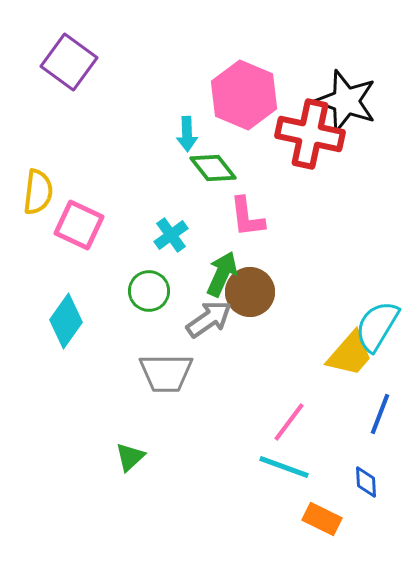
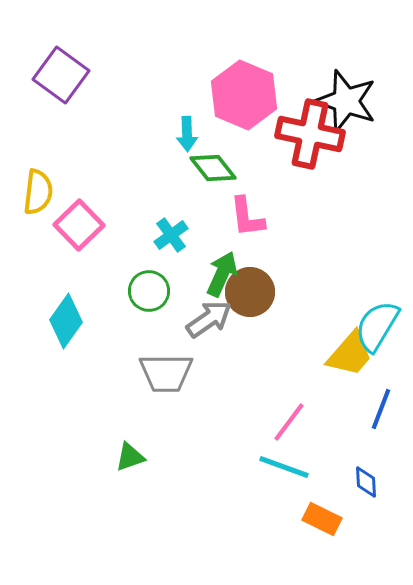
purple square: moved 8 px left, 13 px down
pink square: rotated 21 degrees clockwise
blue line: moved 1 px right, 5 px up
green triangle: rotated 24 degrees clockwise
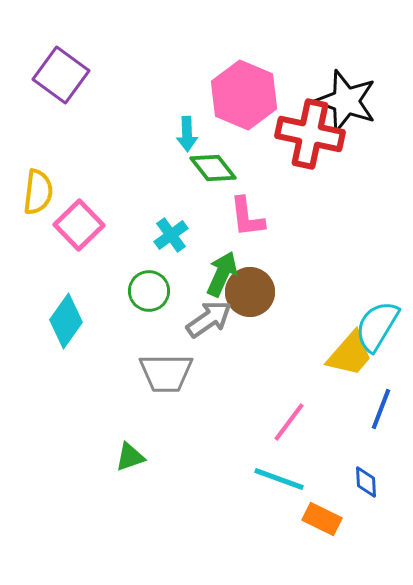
cyan line: moved 5 px left, 12 px down
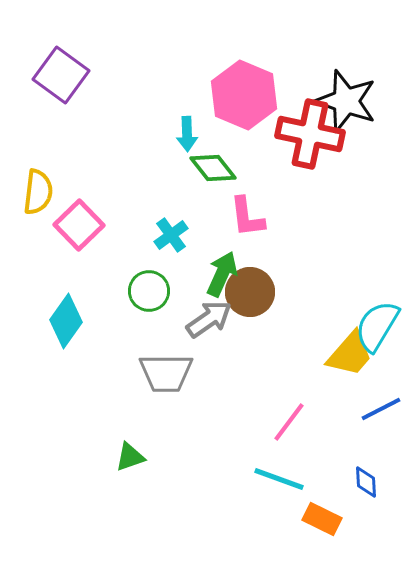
blue line: rotated 42 degrees clockwise
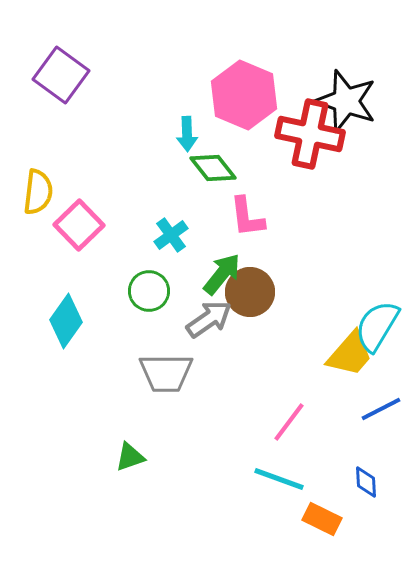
green arrow: rotated 15 degrees clockwise
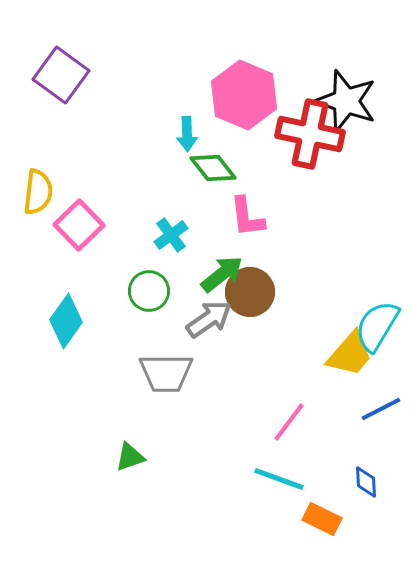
green arrow: rotated 12 degrees clockwise
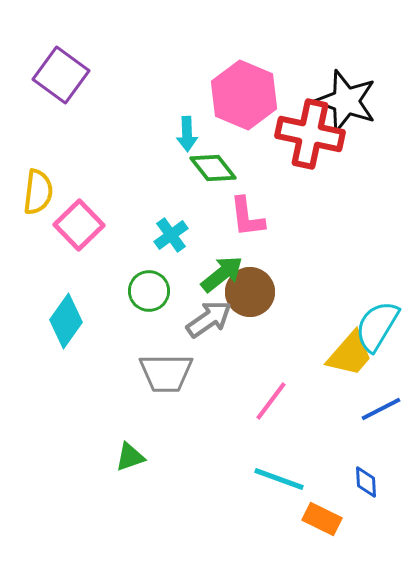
pink line: moved 18 px left, 21 px up
